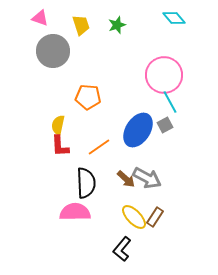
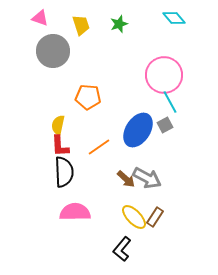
green star: moved 2 px right, 1 px up
black semicircle: moved 22 px left, 11 px up
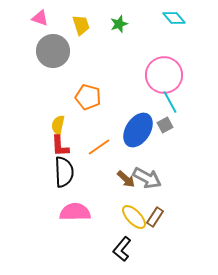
orange pentagon: rotated 10 degrees clockwise
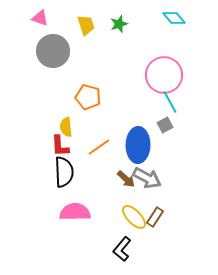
yellow trapezoid: moved 5 px right
yellow semicircle: moved 8 px right, 2 px down; rotated 18 degrees counterclockwise
blue ellipse: moved 15 px down; rotated 32 degrees counterclockwise
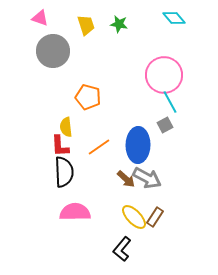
green star: rotated 30 degrees clockwise
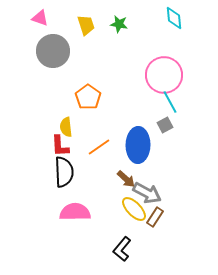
cyan diamond: rotated 35 degrees clockwise
orange pentagon: rotated 20 degrees clockwise
gray arrow: moved 15 px down
yellow ellipse: moved 8 px up
